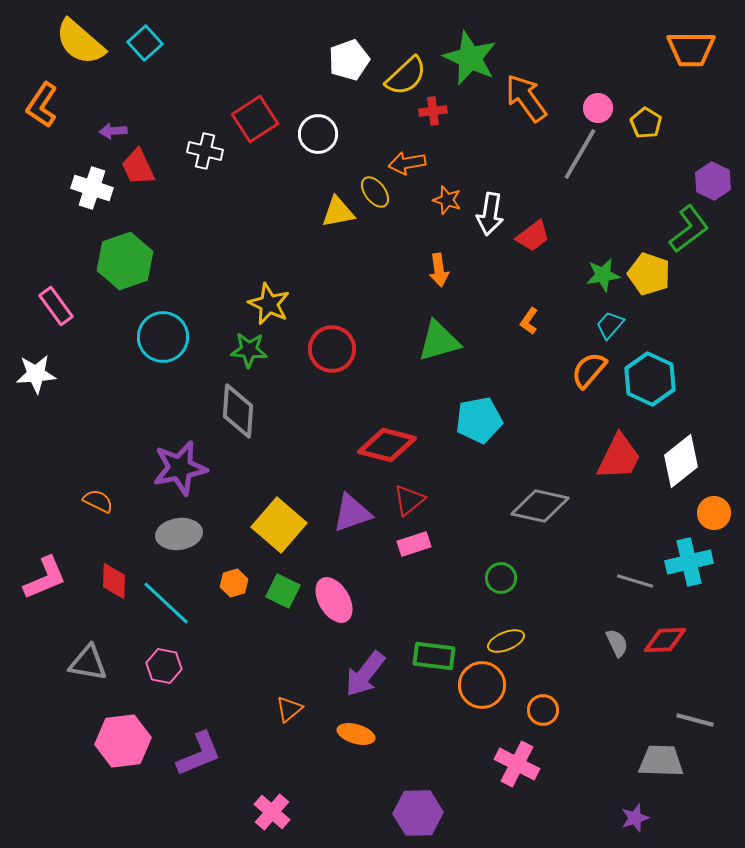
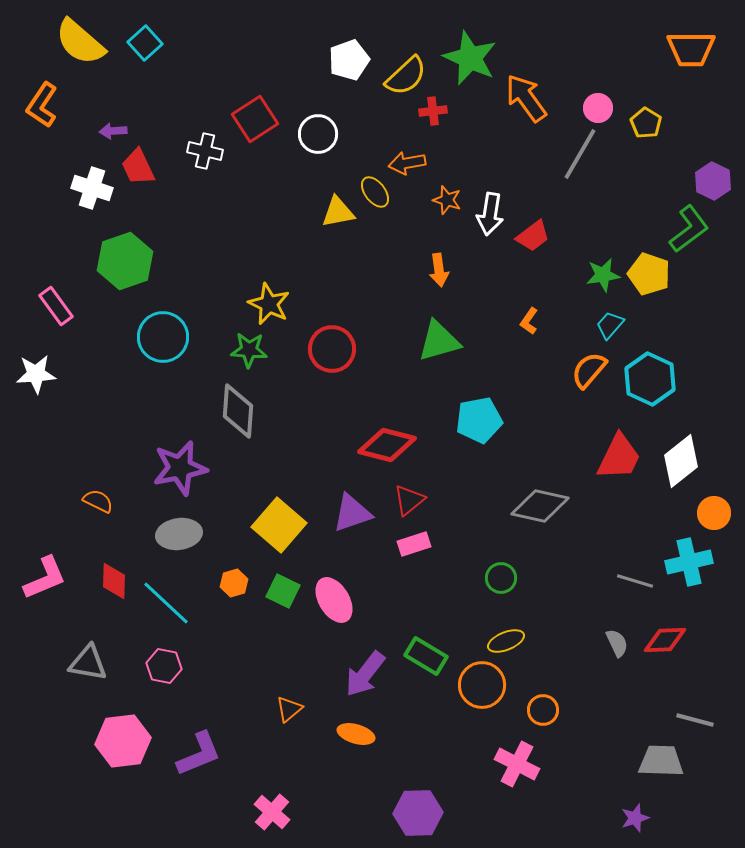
green rectangle at (434, 656): moved 8 px left; rotated 24 degrees clockwise
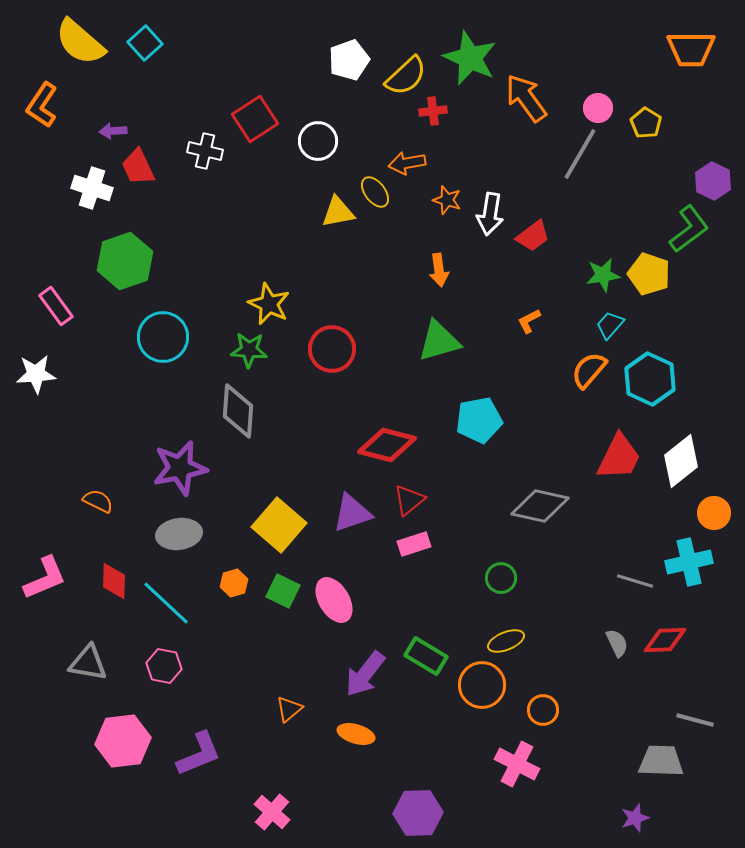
white circle at (318, 134): moved 7 px down
orange L-shape at (529, 321): rotated 28 degrees clockwise
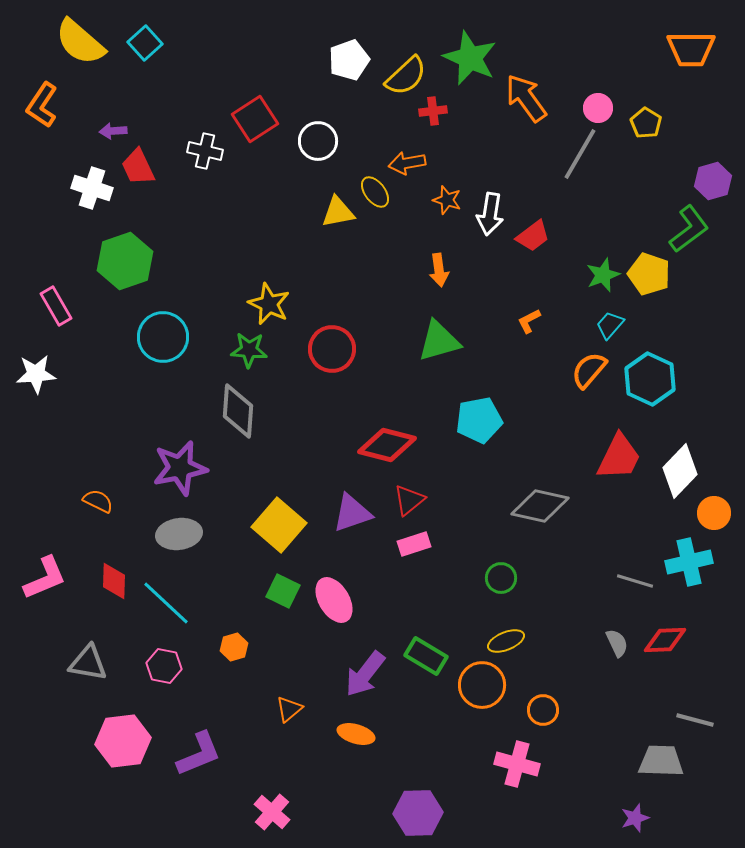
purple hexagon at (713, 181): rotated 18 degrees clockwise
green star at (603, 275): rotated 12 degrees counterclockwise
pink rectangle at (56, 306): rotated 6 degrees clockwise
white diamond at (681, 461): moved 1 px left, 10 px down; rotated 8 degrees counterclockwise
orange hexagon at (234, 583): moved 64 px down
pink cross at (517, 764): rotated 12 degrees counterclockwise
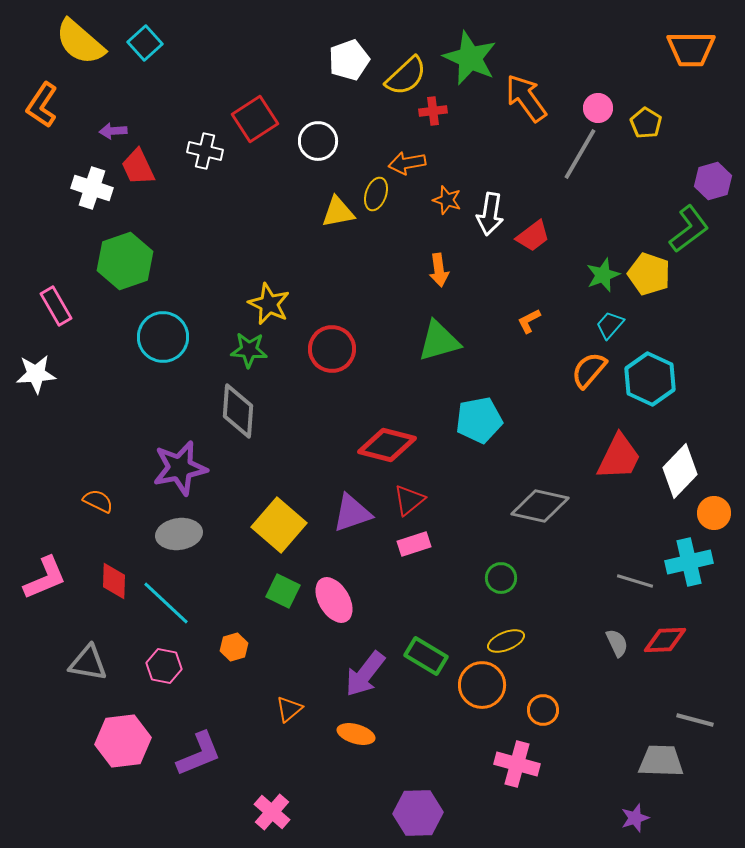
yellow ellipse at (375, 192): moved 1 px right, 2 px down; rotated 56 degrees clockwise
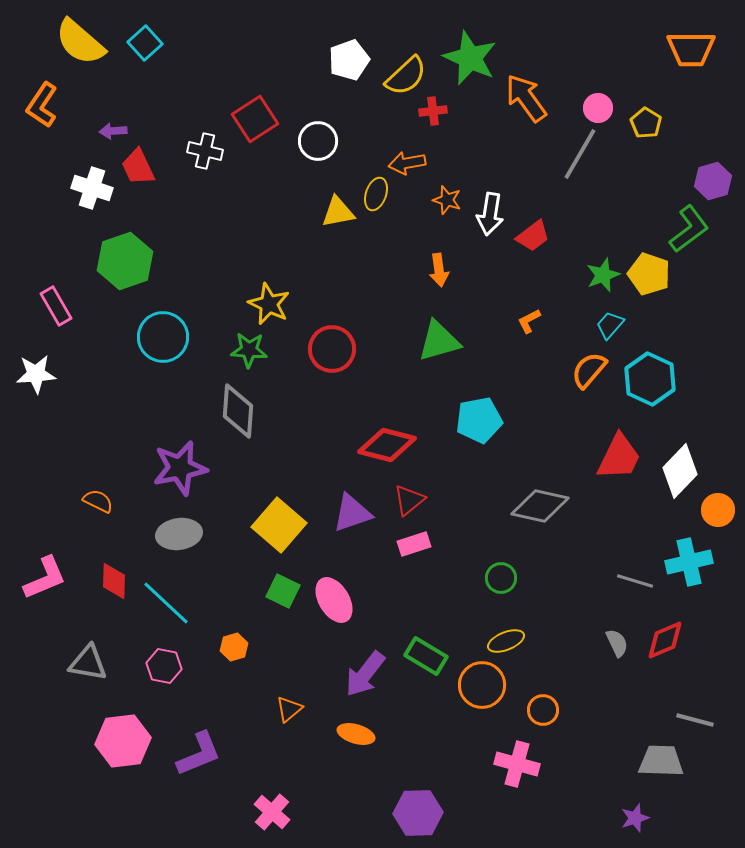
orange circle at (714, 513): moved 4 px right, 3 px up
red diamond at (665, 640): rotated 21 degrees counterclockwise
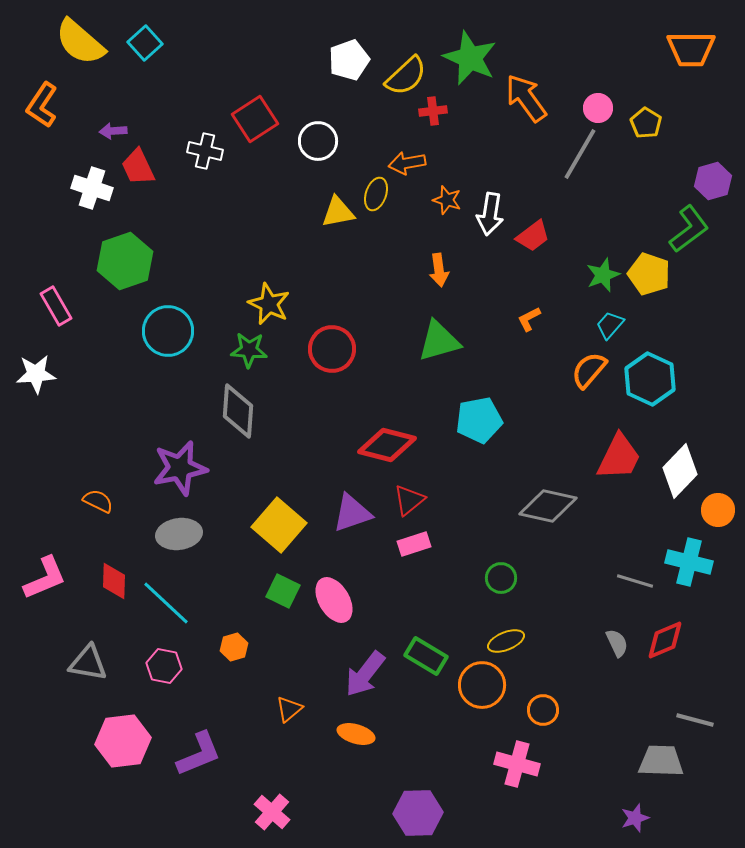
orange L-shape at (529, 321): moved 2 px up
cyan circle at (163, 337): moved 5 px right, 6 px up
gray diamond at (540, 506): moved 8 px right
cyan cross at (689, 562): rotated 27 degrees clockwise
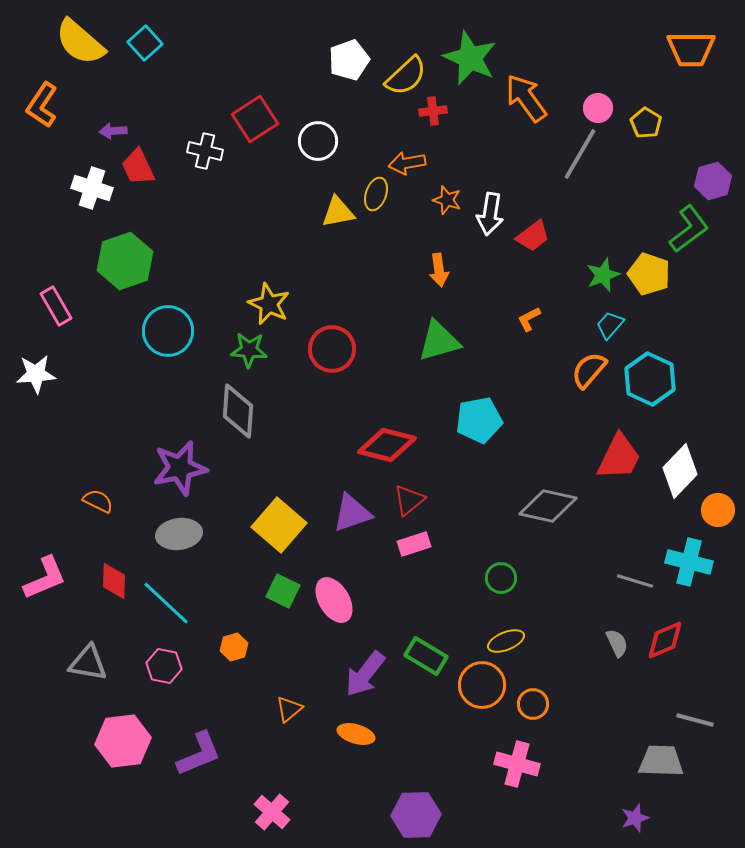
orange circle at (543, 710): moved 10 px left, 6 px up
purple hexagon at (418, 813): moved 2 px left, 2 px down
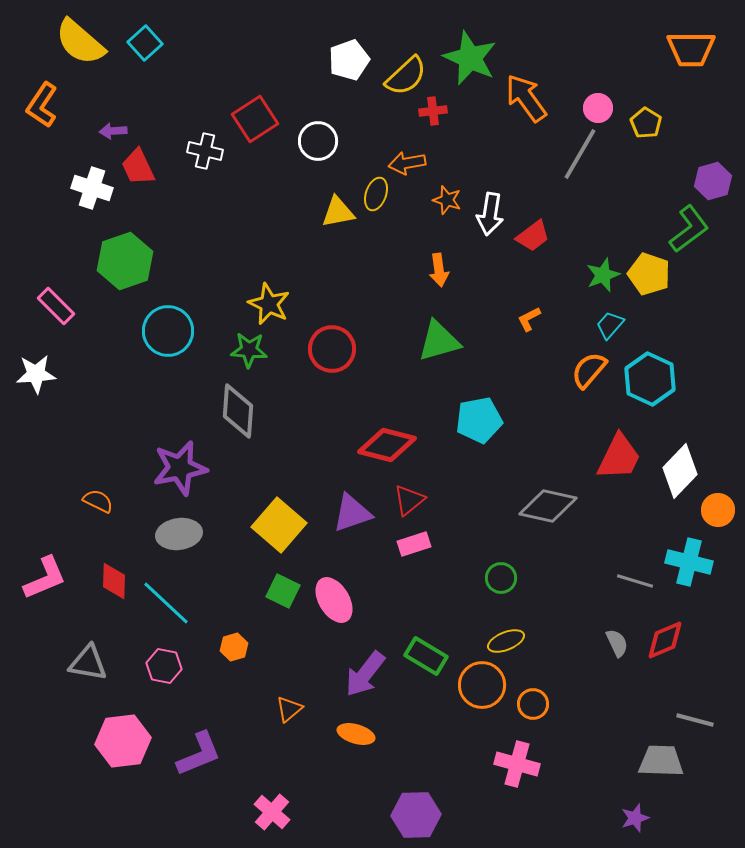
pink rectangle at (56, 306): rotated 15 degrees counterclockwise
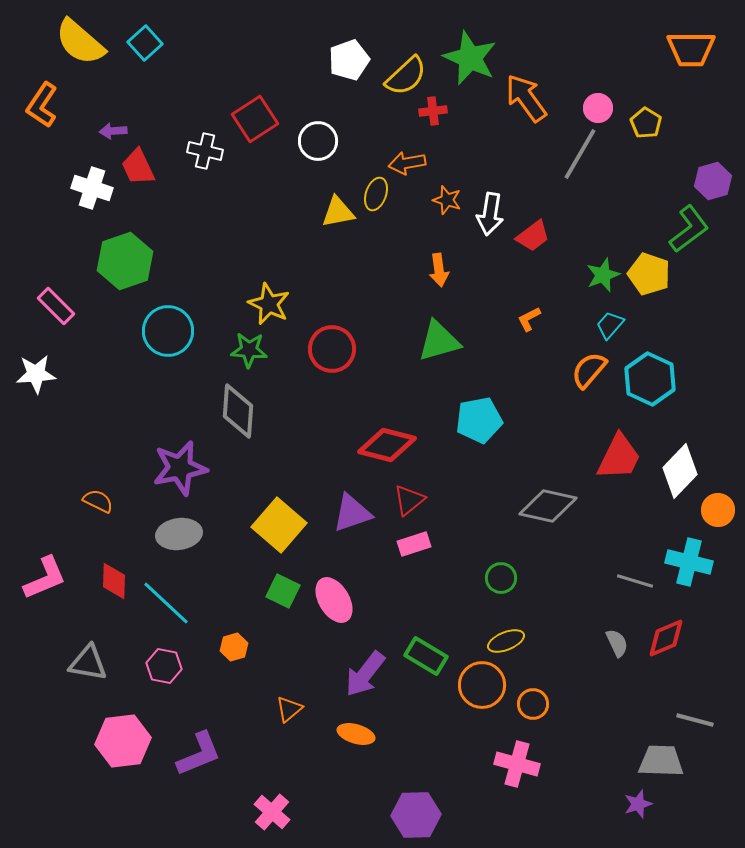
red diamond at (665, 640): moved 1 px right, 2 px up
purple star at (635, 818): moved 3 px right, 14 px up
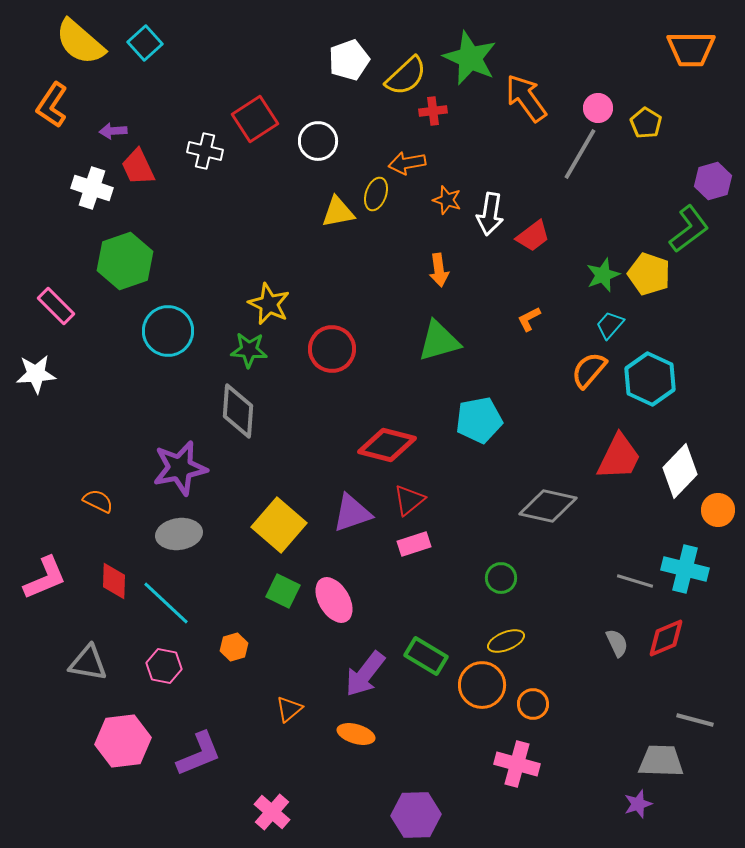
orange L-shape at (42, 105): moved 10 px right
cyan cross at (689, 562): moved 4 px left, 7 px down
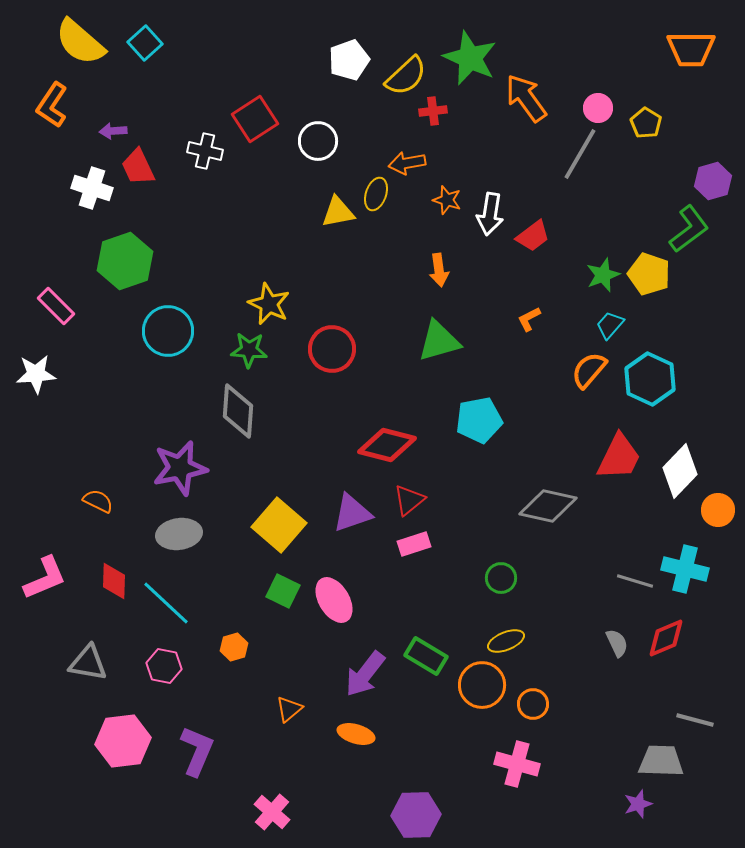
purple L-shape at (199, 754): moved 2 px left, 3 px up; rotated 45 degrees counterclockwise
